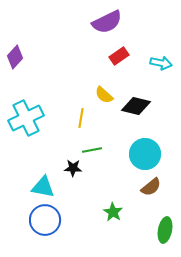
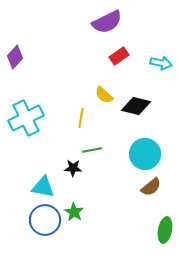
green star: moved 39 px left
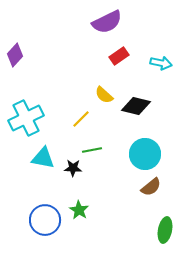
purple diamond: moved 2 px up
yellow line: moved 1 px down; rotated 36 degrees clockwise
cyan triangle: moved 29 px up
green star: moved 5 px right, 2 px up
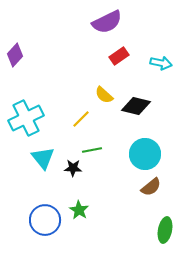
cyan triangle: rotated 40 degrees clockwise
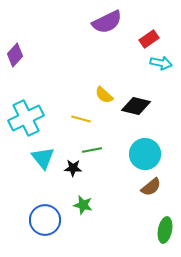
red rectangle: moved 30 px right, 17 px up
yellow line: rotated 60 degrees clockwise
green star: moved 4 px right, 5 px up; rotated 18 degrees counterclockwise
